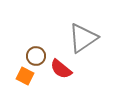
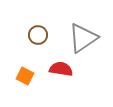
brown circle: moved 2 px right, 21 px up
red semicircle: rotated 150 degrees clockwise
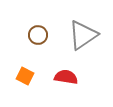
gray triangle: moved 3 px up
red semicircle: moved 5 px right, 8 px down
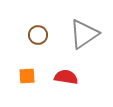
gray triangle: moved 1 px right, 1 px up
orange square: moved 2 px right; rotated 30 degrees counterclockwise
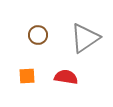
gray triangle: moved 1 px right, 4 px down
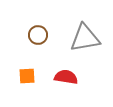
gray triangle: rotated 24 degrees clockwise
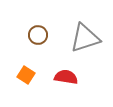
gray triangle: rotated 8 degrees counterclockwise
orange square: moved 1 px left, 1 px up; rotated 36 degrees clockwise
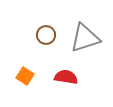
brown circle: moved 8 px right
orange square: moved 1 px left, 1 px down
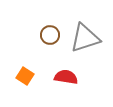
brown circle: moved 4 px right
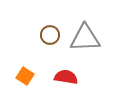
gray triangle: rotated 16 degrees clockwise
